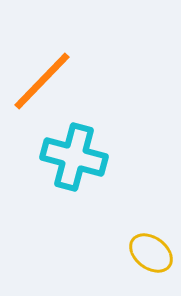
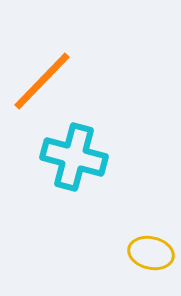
yellow ellipse: rotated 24 degrees counterclockwise
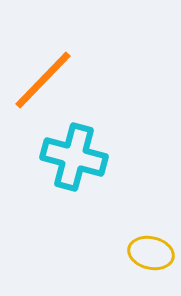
orange line: moved 1 px right, 1 px up
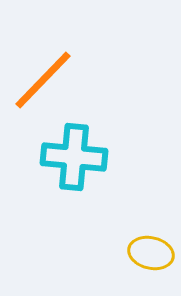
cyan cross: rotated 10 degrees counterclockwise
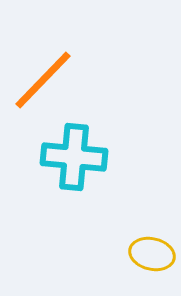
yellow ellipse: moved 1 px right, 1 px down
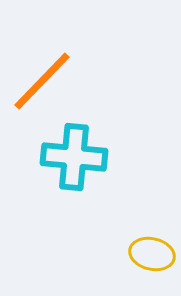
orange line: moved 1 px left, 1 px down
